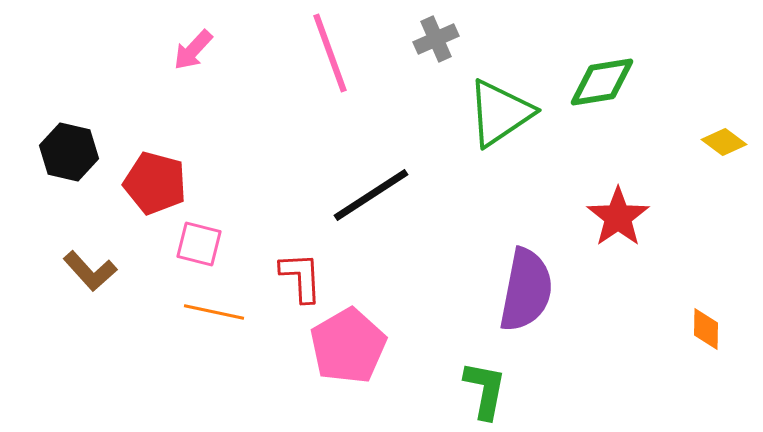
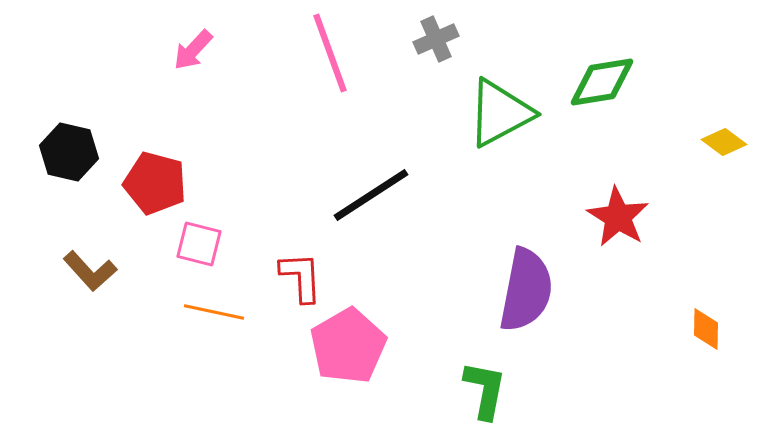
green triangle: rotated 6 degrees clockwise
red star: rotated 6 degrees counterclockwise
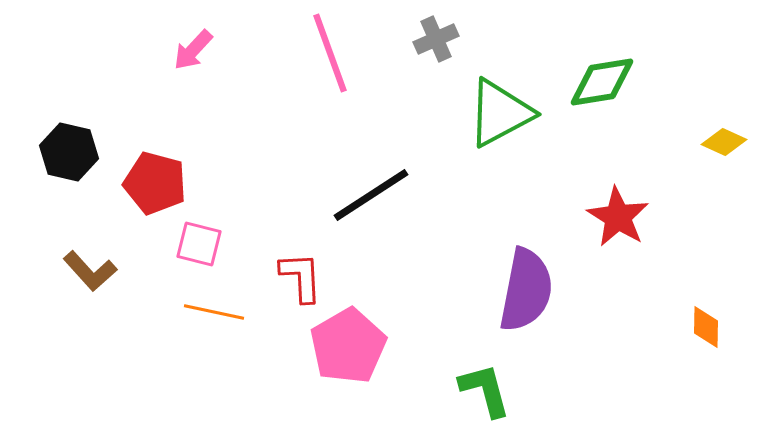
yellow diamond: rotated 12 degrees counterclockwise
orange diamond: moved 2 px up
green L-shape: rotated 26 degrees counterclockwise
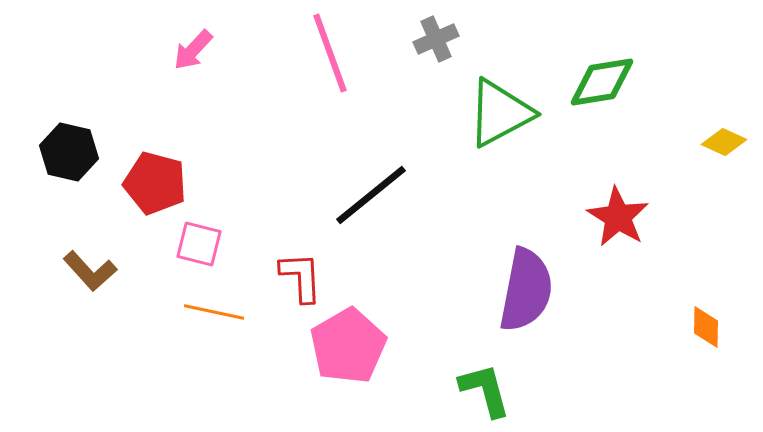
black line: rotated 6 degrees counterclockwise
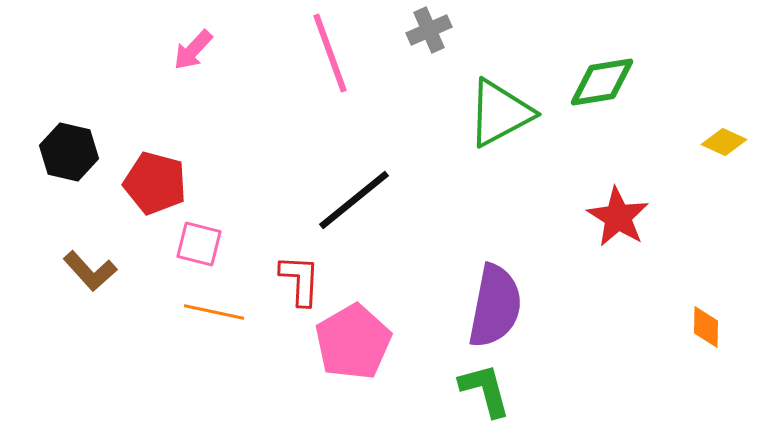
gray cross: moved 7 px left, 9 px up
black line: moved 17 px left, 5 px down
red L-shape: moved 1 px left, 3 px down; rotated 6 degrees clockwise
purple semicircle: moved 31 px left, 16 px down
pink pentagon: moved 5 px right, 4 px up
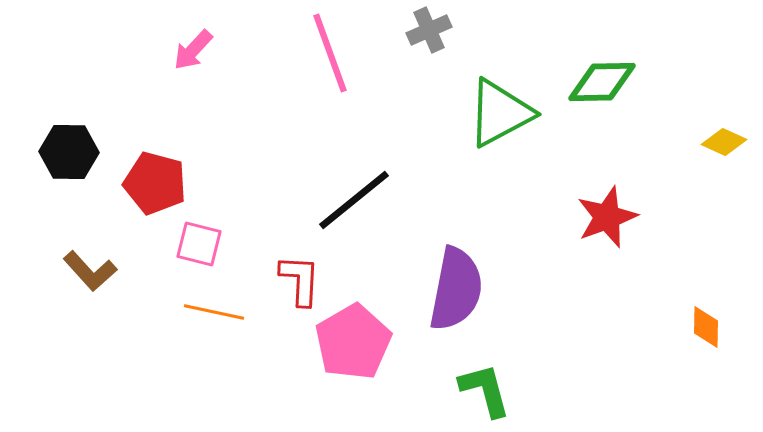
green diamond: rotated 8 degrees clockwise
black hexagon: rotated 12 degrees counterclockwise
red star: moved 11 px left; rotated 20 degrees clockwise
purple semicircle: moved 39 px left, 17 px up
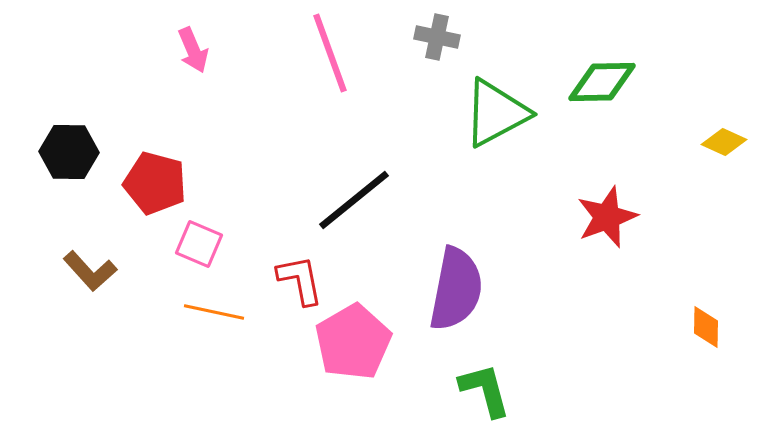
gray cross: moved 8 px right, 7 px down; rotated 36 degrees clockwise
pink arrow: rotated 66 degrees counterclockwise
green triangle: moved 4 px left
pink square: rotated 9 degrees clockwise
red L-shape: rotated 14 degrees counterclockwise
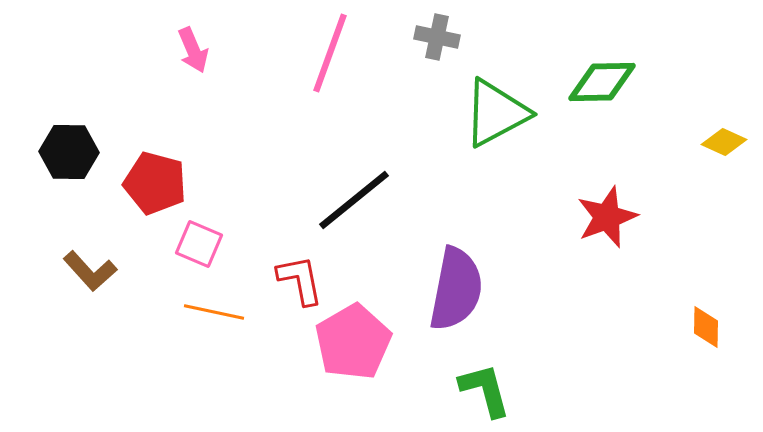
pink line: rotated 40 degrees clockwise
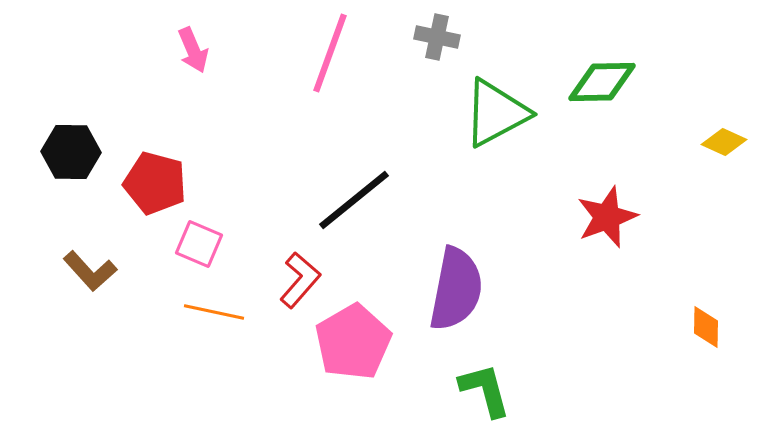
black hexagon: moved 2 px right
red L-shape: rotated 52 degrees clockwise
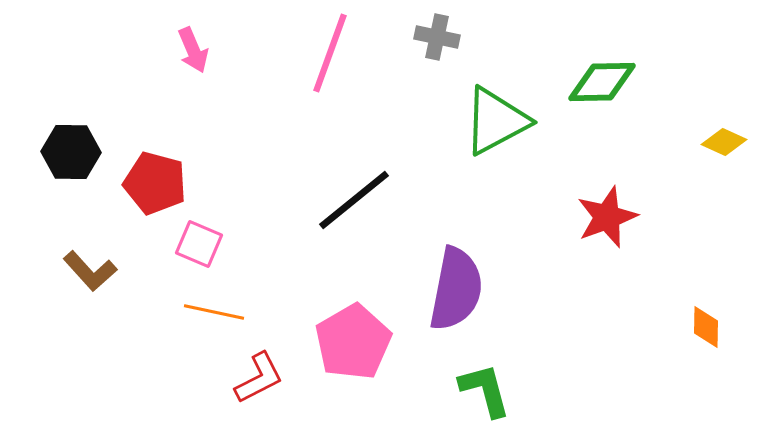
green triangle: moved 8 px down
red L-shape: moved 41 px left, 98 px down; rotated 22 degrees clockwise
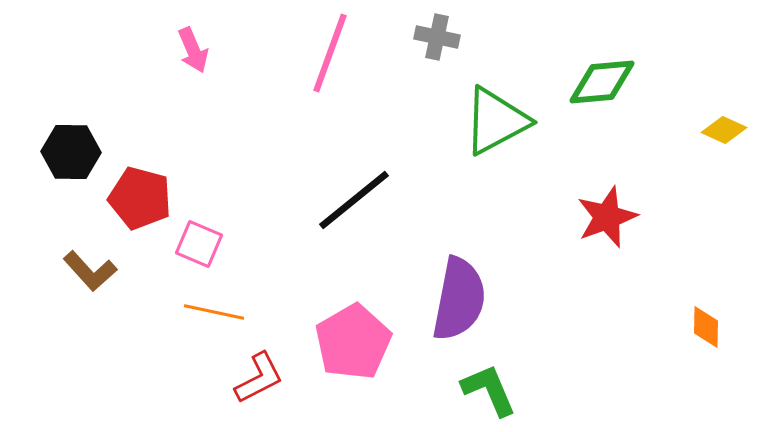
green diamond: rotated 4 degrees counterclockwise
yellow diamond: moved 12 px up
red pentagon: moved 15 px left, 15 px down
purple semicircle: moved 3 px right, 10 px down
green L-shape: moved 4 px right; rotated 8 degrees counterclockwise
